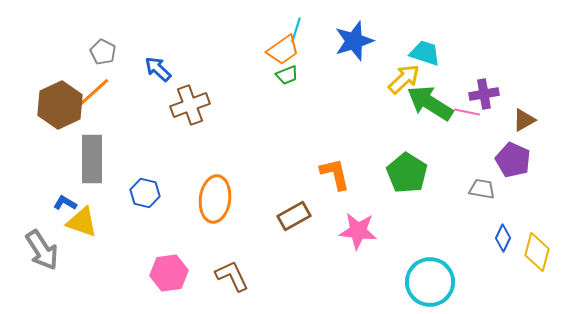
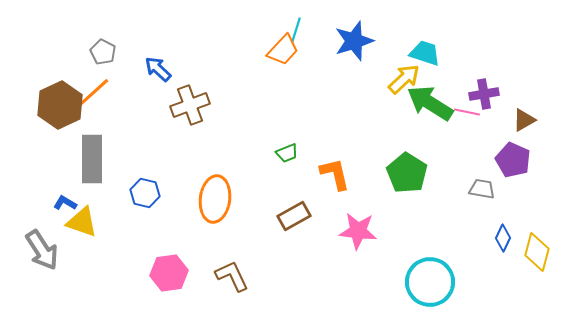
orange trapezoid: rotated 12 degrees counterclockwise
green trapezoid: moved 78 px down
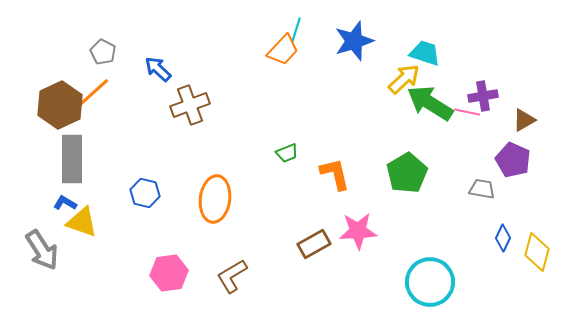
purple cross: moved 1 px left, 2 px down
gray rectangle: moved 20 px left
green pentagon: rotated 9 degrees clockwise
brown rectangle: moved 20 px right, 28 px down
pink star: rotated 9 degrees counterclockwise
brown L-shape: rotated 96 degrees counterclockwise
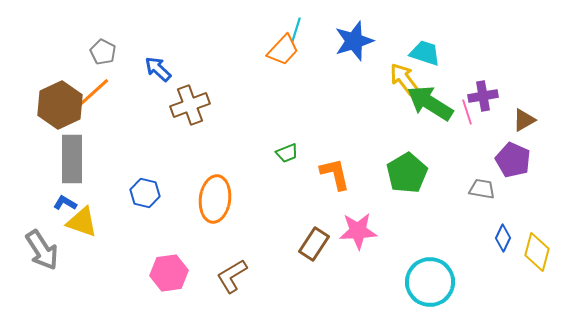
yellow arrow: rotated 84 degrees counterclockwise
pink line: rotated 60 degrees clockwise
brown rectangle: rotated 28 degrees counterclockwise
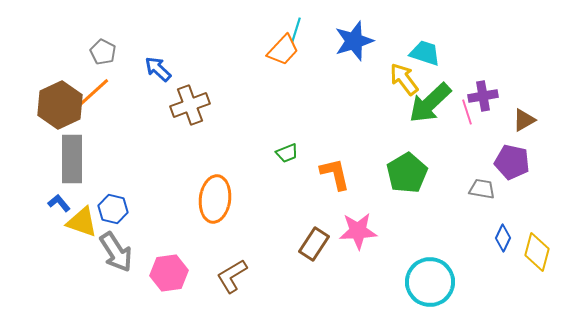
green arrow: rotated 75 degrees counterclockwise
purple pentagon: moved 1 px left, 2 px down; rotated 12 degrees counterclockwise
blue hexagon: moved 32 px left, 16 px down
blue L-shape: moved 6 px left; rotated 20 degrees clockwise
gray arrow: moved 74 px right, 2 px down
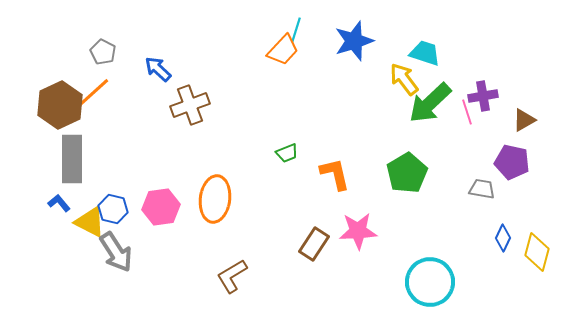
yellow triangle: moved 8 px right; rotated 8 degrees clockwise
pink hexagon: moved 8 px left, 66 px up
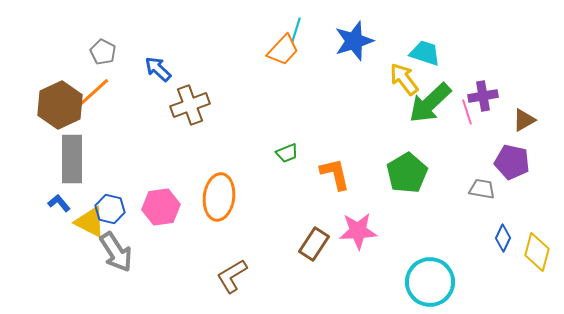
orange ellipse: moved 4 px right, 2 px up
blue hexagon: moved 3 px left
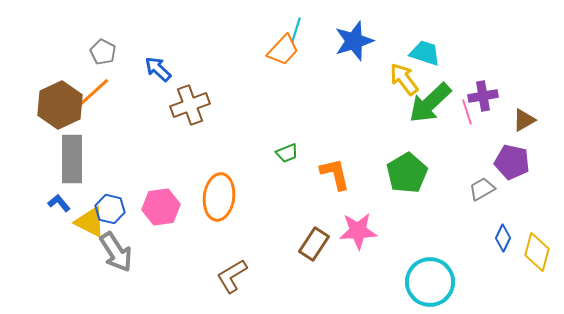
gray trapezoid: rotated 40 degrees counterclockwise
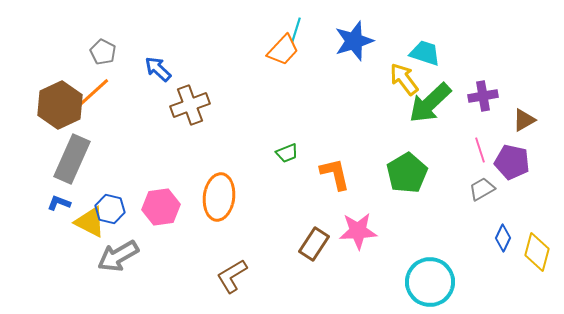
pink line: moved 13 px right, 38 px down
gray rectangle: rotated 24 degrees clockwise
blue L-shape: rotated 30 degrees counterclockwise
gray arrow: moved 2 px right, 4 px down; rotated 93 degrees clockwise
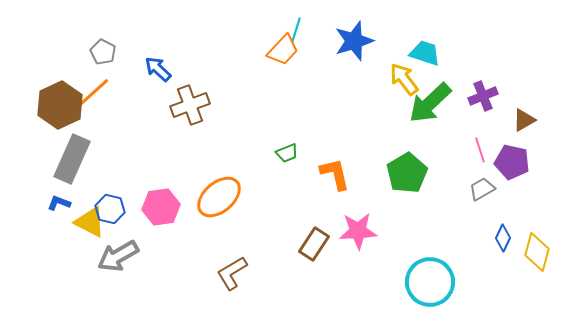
purple cross: rotated 12 degrees counterclockwise
orange ellipse: rotated 42 degrees clockwise
brown L-shape: moved 3 px up
